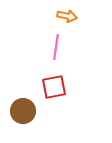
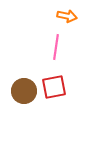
brown circle: moved 1 px right, 20 px up
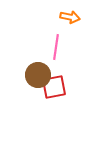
orange arrow: moved 3 px right, 1 px down
brown circle: moved 14 px right, 16 px up
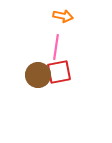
orange arrow: moved 7 px left, 1 px up
red square: moved 5 px right, 15 px up
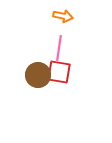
pink line: moved 3 px right, 1 px down
red square: rotated 20 degrees clockwise
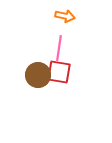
orange arrow: moved 2 px right
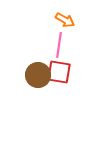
orange arrow: moved 4 px down; rotated 18 degrees clockwise
pink line: moved 3 px up
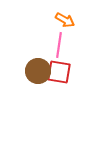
brown circle: moved 4 px up
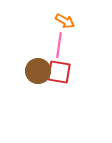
orange arrow: moved 1 px down
